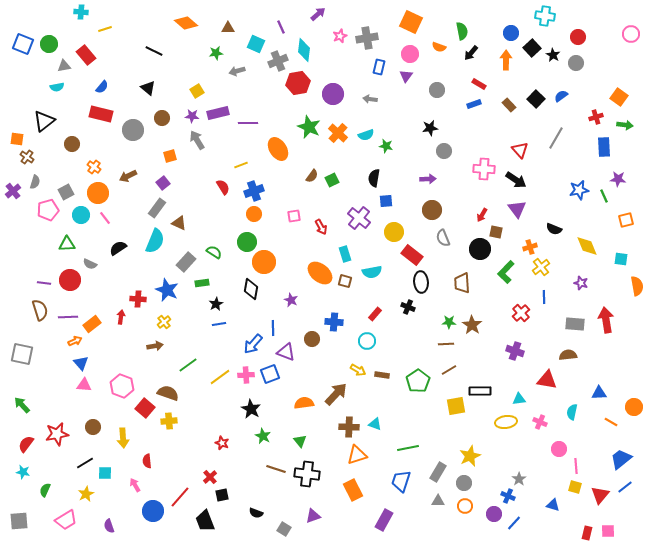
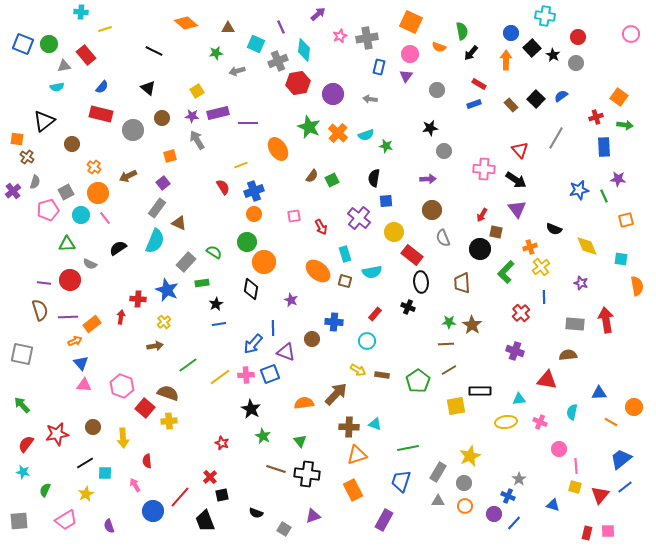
brown rectangle at (509, 105): moved 2 px right
orange ellipse at (320, 273): moved 2 px left, 2 px up
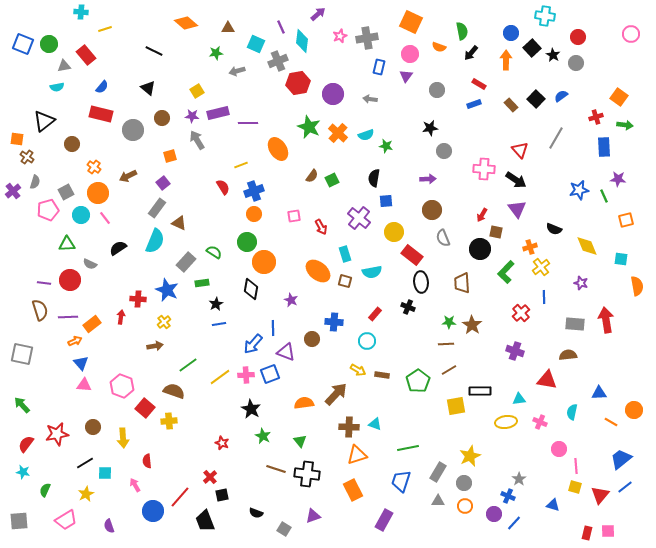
cyan diamond at (304, 50): moved 2 px left, 9 px up
brown semicircle at (168, 393): moved 6 px right, 2 px up
orange circle at (634, 407): moved 3 px down
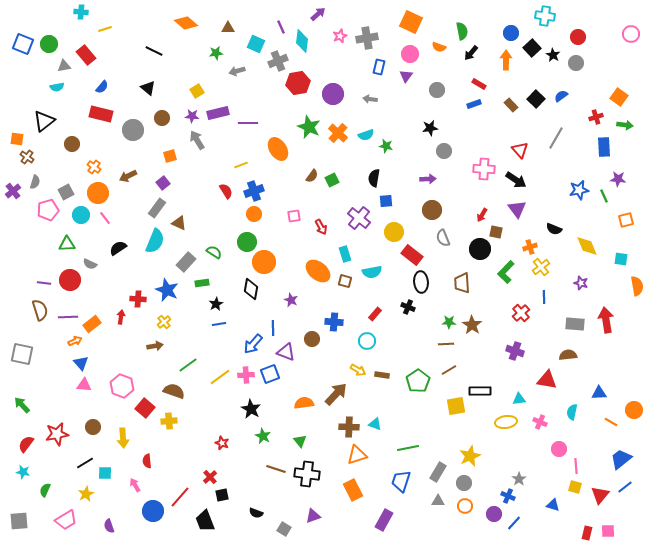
red semicircle at (223, 187): moved 3 px right, 4 px down
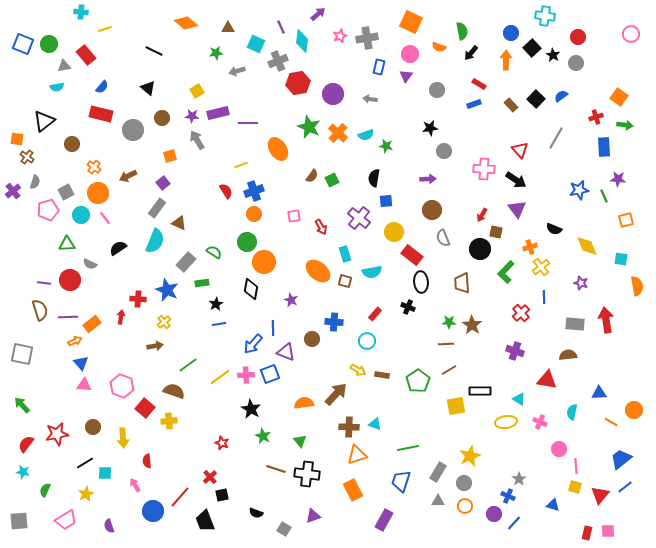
cyan triangle at (519, 399): rotated 40 degrees clockwise
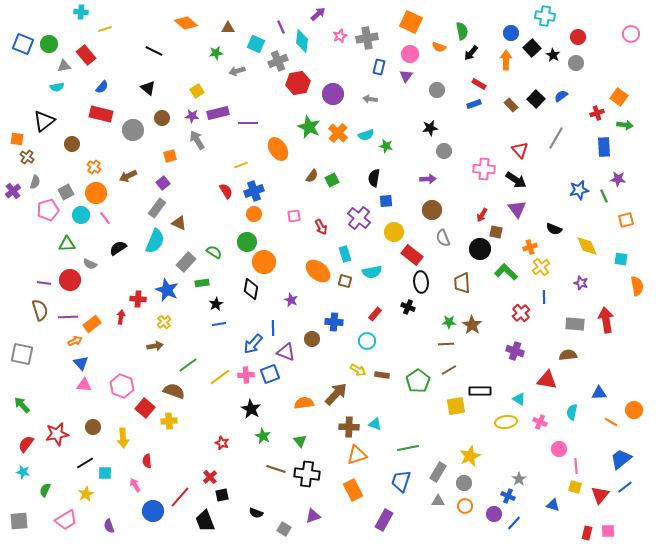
red cross at (596, 117): moved 1 px right, 4 px up
orange circle at (98, 193): moved 2 px left
green L-shape at (506, 272): rotated 90 degrees clockwise
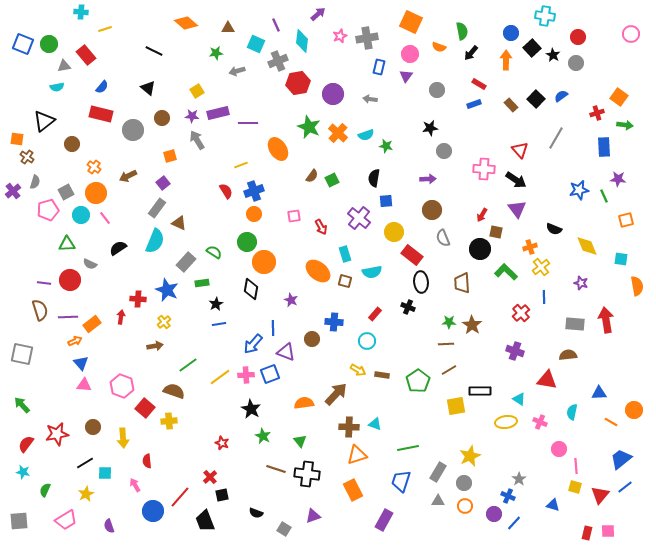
purple line at (281, 27): moved 5 px left, 2 px up
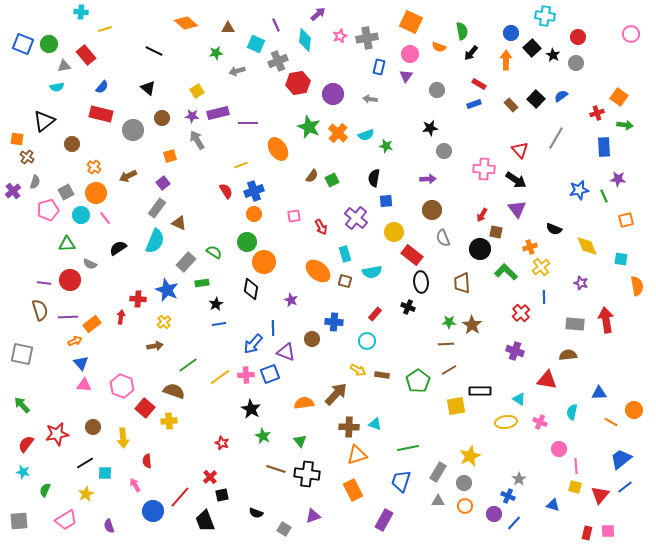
cyan diamond at (302, 41): moved 3 px right, 1 px up
purple cross at (359, 218): moved 3 px left
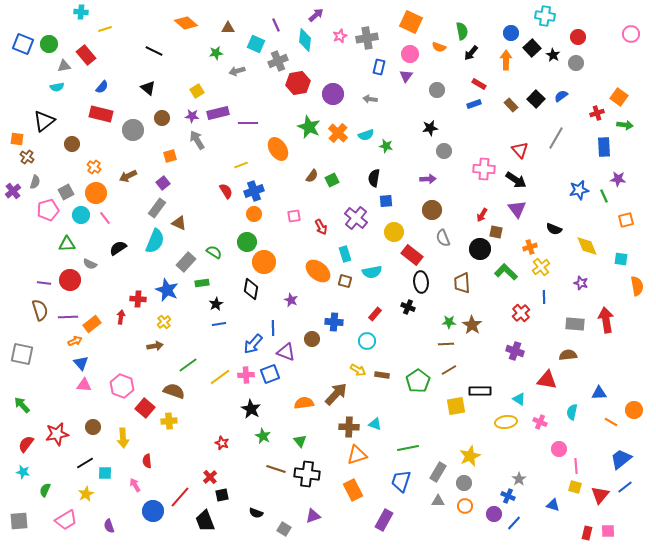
purple arrow at (318, 14): moved 2 px left, 1 px down
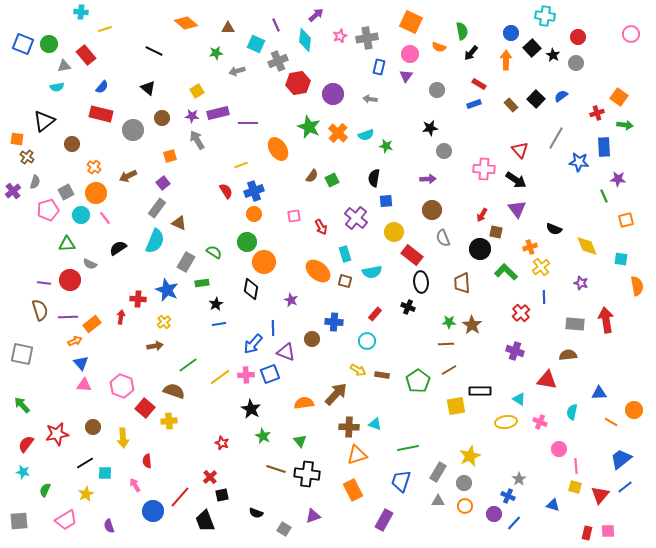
blue star at (579, 190): moved 28 px up; rotated 18 degrees clockwise
gray rectangle at (186, 262): rotated 12 degrees counterclockwise
